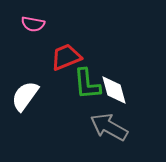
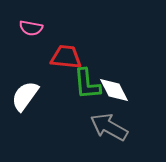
pink semicircle: moved 2 px left, 4 px down
red trapezoid: rotated 28 degrees clockwise
white diamond: rotated 12 degrees counterclockwise
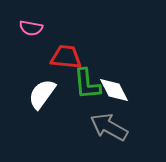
white semicircle: moved 17 px right, 2 px up
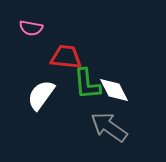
white semicircle: moved 1 px left, 1 px down
gray arrow: rotated 6 degrees clockwise
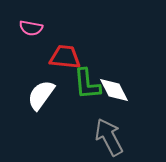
red trapezoid: moved 1 px left
gray arrow: moved 10 px down; rotated 27 degrees clockwise
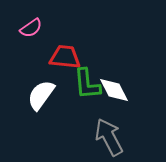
pink semicircle: rotated 45 degrees counterclockwise
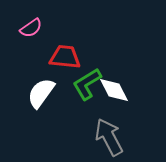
green L-shape: rotated 64 degrees clockwise
white semicircle: moved 2 px up
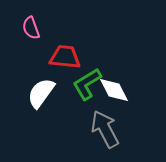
pink semicircle: rotated 105 degrees clockwise
gray arrow: moved 4 px left, 8 px up
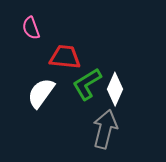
white diamond: moved 1 px right, 1 px up; rotated 52 degrees clockwise
gray arrow: rotated 42 degrees clockwise
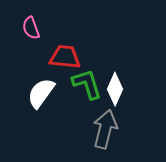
green L-shape: rotated 104 degrees clockwise
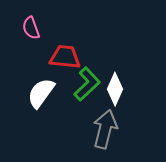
green L-shape: rotated 64 degrees clockwise
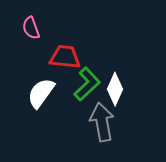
gray arrow: moved 3 px left, 7 px up; rotated 24 degrees counterclockwise
